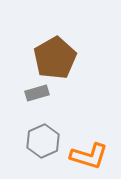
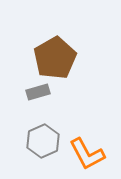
gray rectangle: moved 1 px right, 1 px up
orange L-shape: moved 2 px left, 2 px up; rotated 45 degrees clockwise
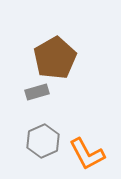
gray rectangle: moved 1 px left
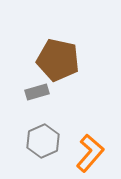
brown pentagon: moved 3 px right, 2 px down; rotated 30 degrees counterclockwise
orange L-shape: moved 3 px right, 1 px up; rotated 111 degrees counterclockwise
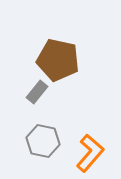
gray rectangle: rotated 35 degrees counterclockwise
gray hexagon: rotated 24 degrees counterclockwise
